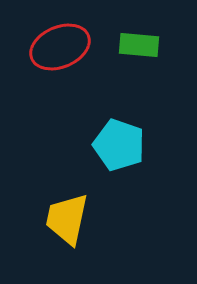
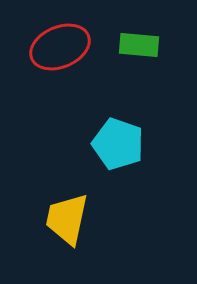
cyan pentagon: moved 1 px left, 1 px up
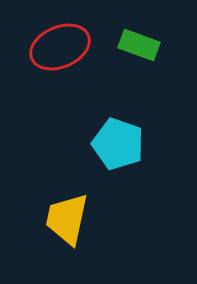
green rectangle: rotated 15 degrees clockwise
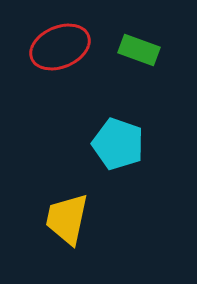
green rectangle: moved 5 px down
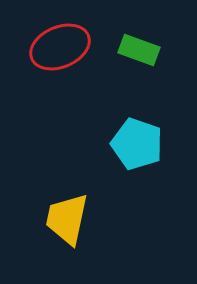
cyan pentagon: moved 19 px right
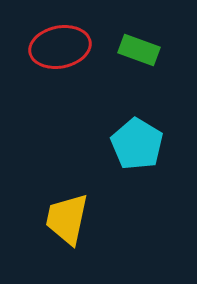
red ellipse: rotated 12 degrees clockwise
cyan pentagon: rotated 12 degrees clockwise
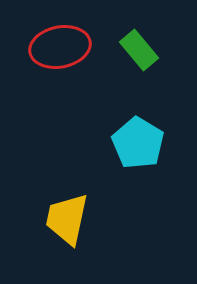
green rectangle: rotated 30 degrees clockwise
cyan pentagon: moved 1 px right, 1 px up
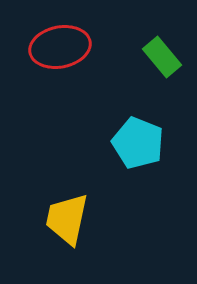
green rectangle: moved 23 px right, 7 px down
cyan pentagon: rotated 9 degrees counterclockwise
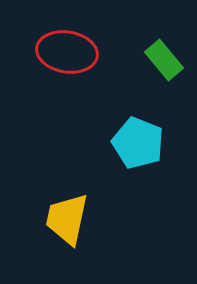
red ellipse: moved 7 px right, 5 px down; rotated 20 degrees clockwise
green rectangle: moved 2 px right, 3 px down
